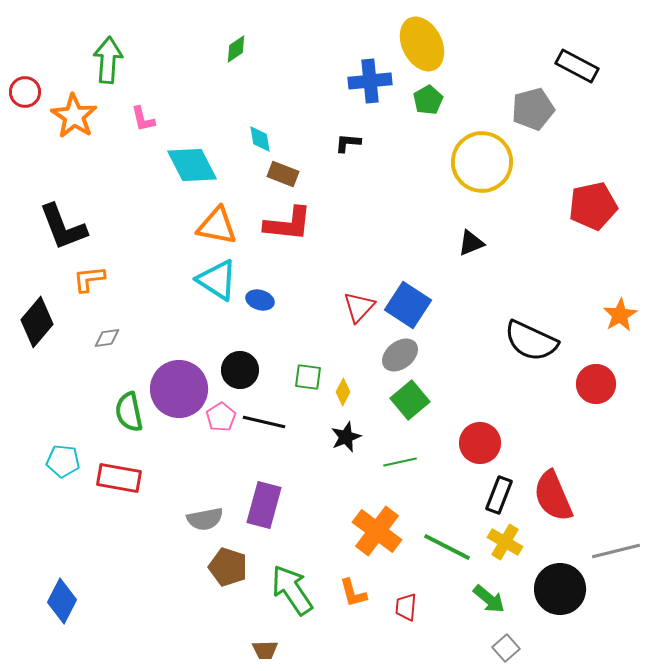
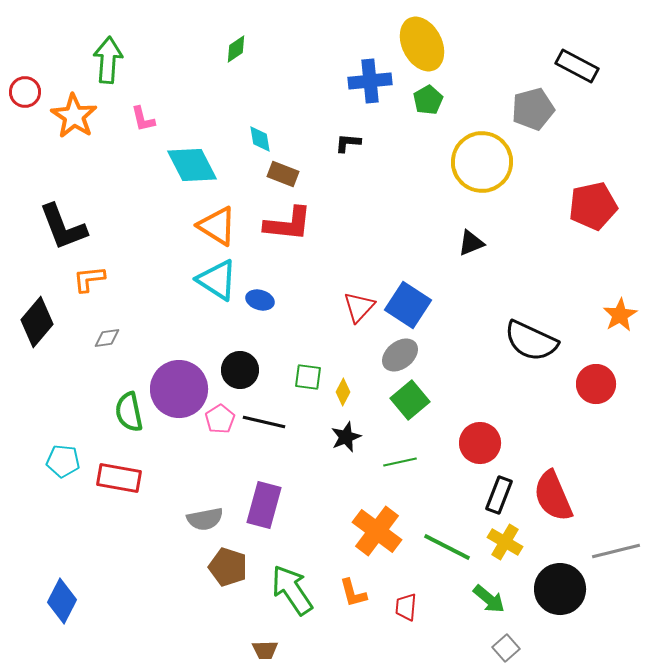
orange triangle at (217, 226): rotated 21 degrees clockwise
pink pentagon at (221, 417): moved 1 px left, 2 px down
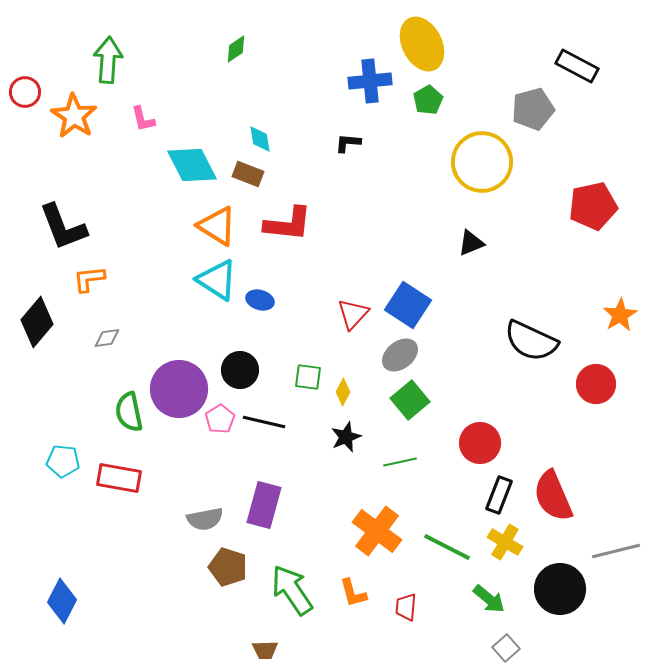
brown rectangle at (283, 174): moved 35 px left
red triangle at (359, 307): moved 6 px left, 7 px down
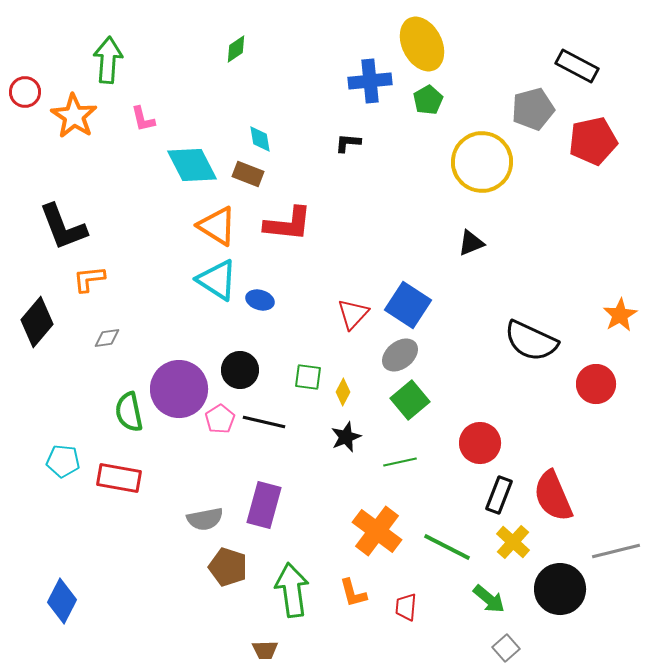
red pentagon at (593, 206): moved 65 px up
yellow cross at (505, 542): moved 8 px right; rotated 12 degrees clockwise
green arrow at (292, 590): rotated 26 degrees clockwise
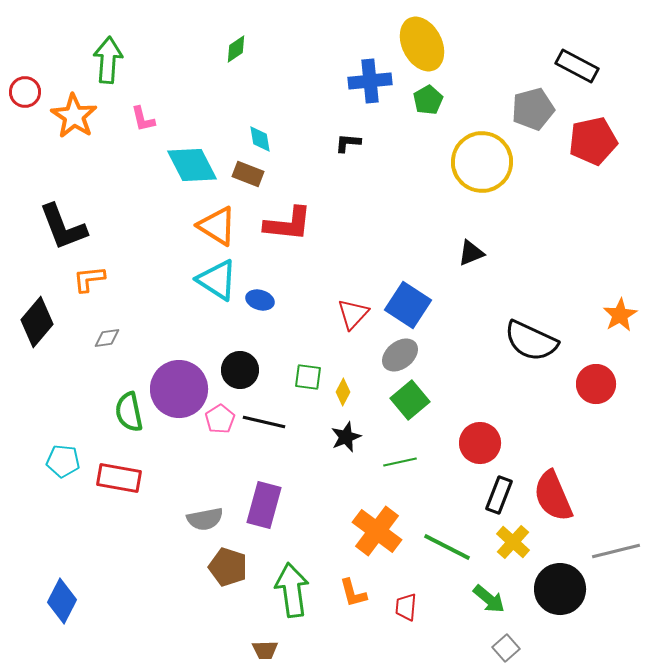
black triangle at (471, 243): moved 10 px down
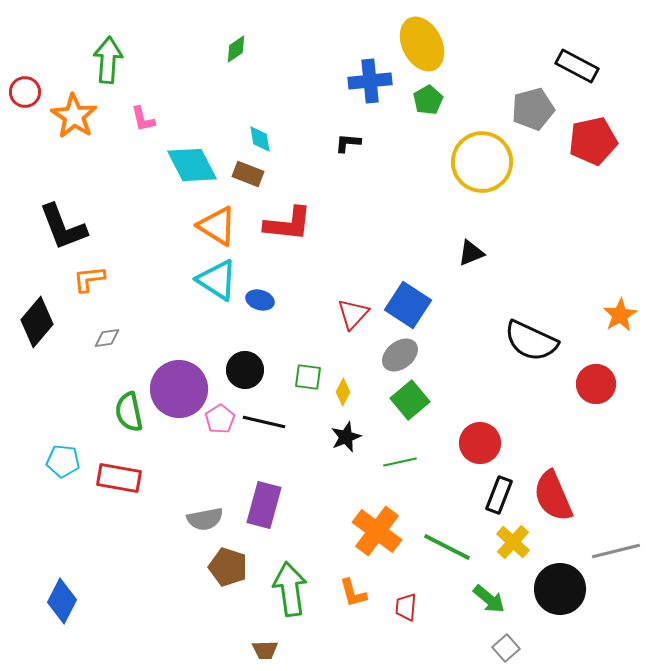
black circle at (240, 370): moved 5 px right
green arrow at (292, 590): moved 2 px left, 1 px up
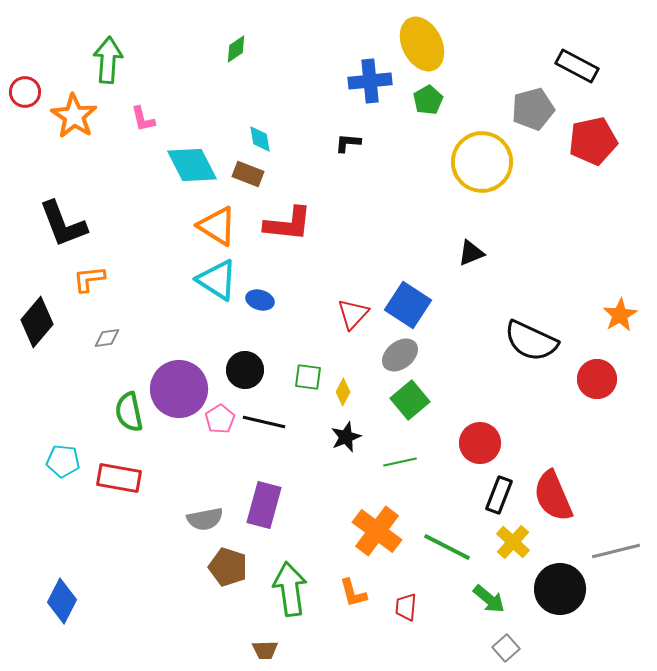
black L-shape at (63, 227): moved 3 px up
red circle at (596, 384): moved 1 px right, 5 px up
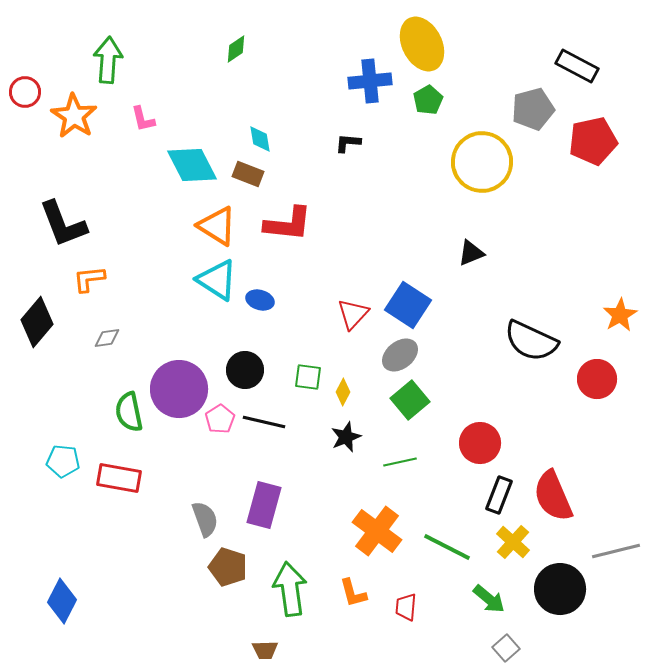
gray semicircle at (205, 519): rotated 99 degrees counterclockwise
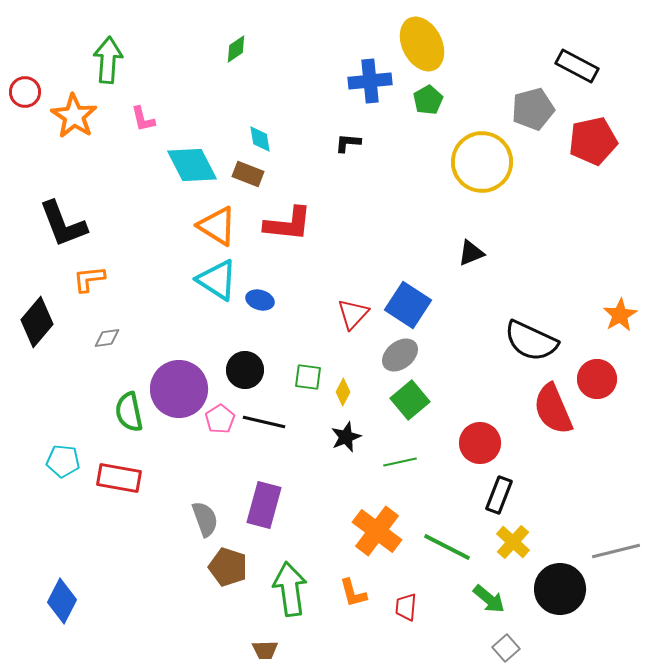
red semicircle at (553, 496): moved 87 px up
